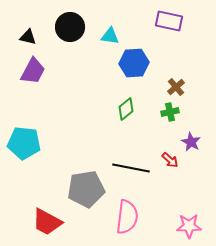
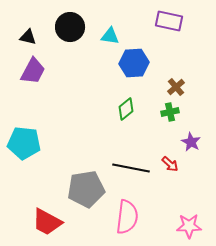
red arrow: moved 4 px down
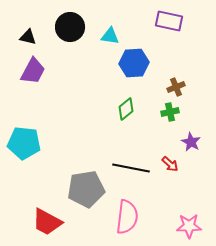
brown cross: rotated 18 degrees clockwise
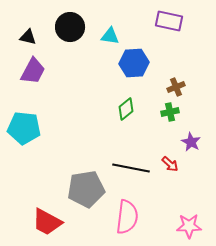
cyan pentagon: moved 15 px up
